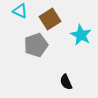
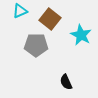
cyan triangle: rotated 49 degrees counterclockwise
brown square: rotated 20 degrees counterclockwise
gray pentagon: rotated 20 degrees clockwise
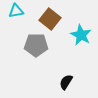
cyan triangle: moved 4 px left; rotated 14 degrees clockwise
black semicircle: rotated 56 degrees clockwise
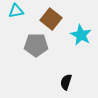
brown square: moved 1 px right
black semicircle: rotated 14 degrees counterclockwise
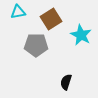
cyan triangle: moved 2 px right, 1 px down
brown square: rotated 20 degrees clockwise
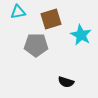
brown square: rotated 15 degrees clockwise
black semicircle: rotated 91 degrees counterclockwise
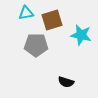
cyan triangle: moved 8 px right, 1 px down
brown square: moved 1 px right, 1 px down
cyan star: rotated 15 degrees counterclockwise
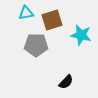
black semicircle: rotated 63 degrees counterclockwise
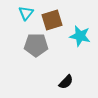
cyan triangle: rotated 42 degrees counterclockwise
cyan star: moved 1 px left, 1 px down
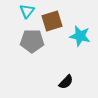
cyan triangle: moved 1 px right, 2 px up
brown square: moved 1 px down
gray pentagon: moved 4 px left, 4 px up
